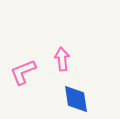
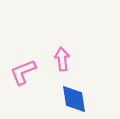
blue diamond: moved 2 px left
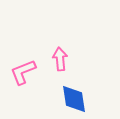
pink arrow: moved 2 px left
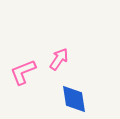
pink arrow: moved 1 px left; rotated 40 degrees clockwise
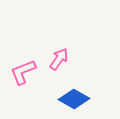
blue diamond: rotated 52 degrees counterclockwise
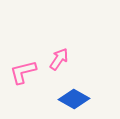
pink L-shape: rotated 8 degrees clockwise
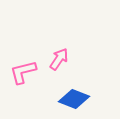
blue diamond: rotated 8 degrees counterclockwise
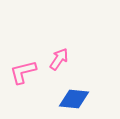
blue diamond: rotated 16 degrees counterclockwise
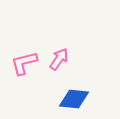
pink L-shape: moved 1 px right, 9 px up
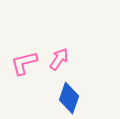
blue diamond: moved 5 px left, 1 px up; rotated 76 degrees counterclockwise
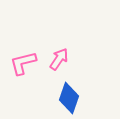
pink L-shape: moved 1 px left
